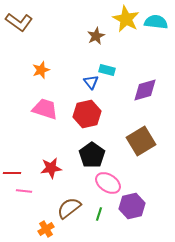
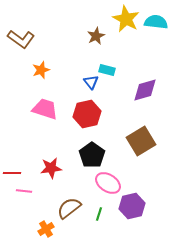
brown L-shape: moved 2 px right, 17 px down
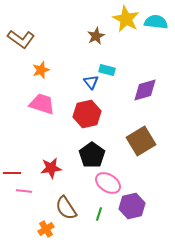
pink trapezoid: moved 3 px left, 5 px up
brown semicircle: moved 3 px left; rotated 85 degrees counterclockwise
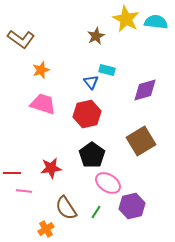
pink trapezoid: moved 1 px right
green line: moved 3 px left, 2 px up; rotated 16 degrees clockwise
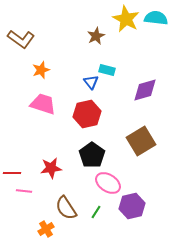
cyan semicircle: moved 4 px up
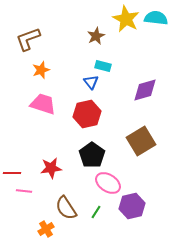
brown L-shape: moved 7 px right; rotated 124 degrees clockwise
cyan rectangle: moved 4 px left, 4 px up
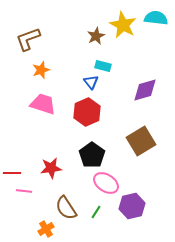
yellow star: moved 3 px left, 6 px down
red hexagon: moved 2 px up; rotated 12 degrees counterclockwise
pink ellipse: moved 2 px left
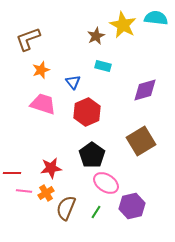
blue triangle: moved 18 px left
brown semicircle: rotated 55 degrees clockwise
orange cross: moved 36 px up
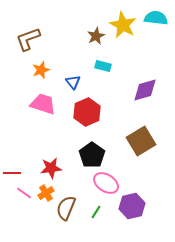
pink line: moved 2 px down; rotated 28 degrees clockwise
